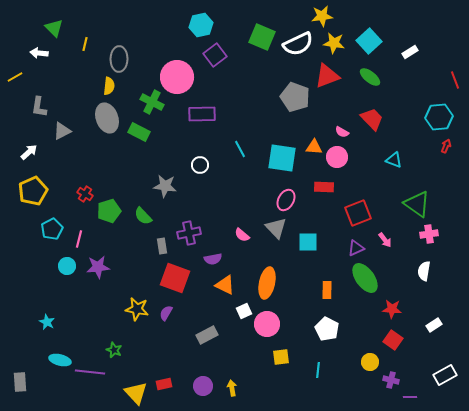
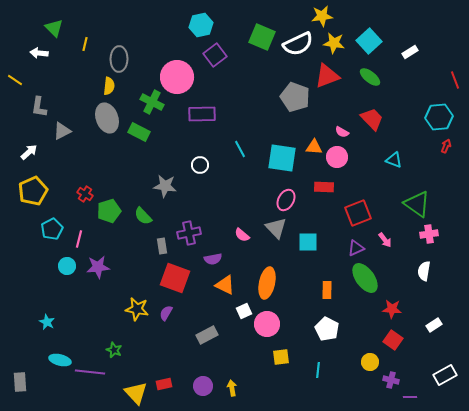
yellow line at (15, 77): moved 3 px down; rotated 63 degrees clockwise
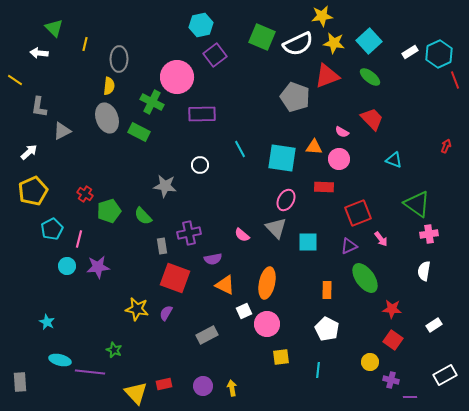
cyan hexagon at (439, 117): moved 63 px up; rotated 20 degrees counterclockwise
pink circle at (337, 157): moved 2 px right, 2 px down
pink arrow at (385, 240): moved 4 px left, 1 px up
purple triangle at (356, 248): moved 7 px left, 2 px up
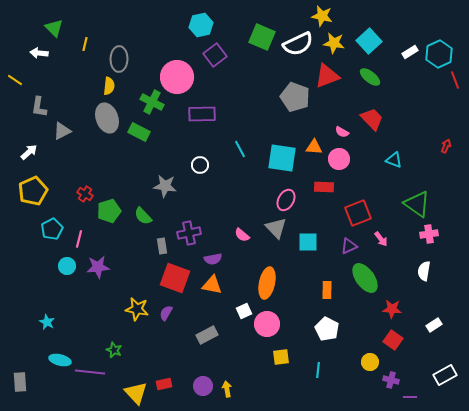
yellow star at (322, 16): rotated 20 degrees clockwise
orange triangle at (225, 285): moved 13 px left; rotated 15 degrees counterclockwise
yellow arrow at (232, 388): moved 5 px left, 1 px down
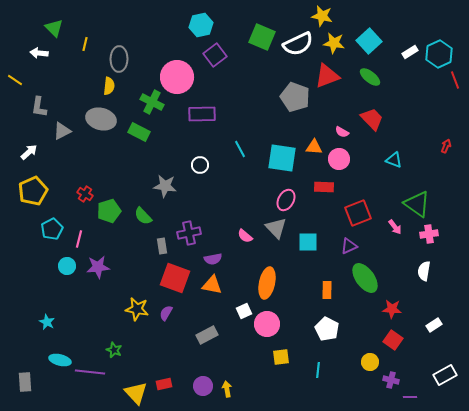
gray ellipse at (107, 118): moved 6 px left, 1 px down; rotated 56 degrees counterclockwise
pink semicircle at (242, 235): moved 3 px right, 1 px down
pink arrow at (381, 239): moved 14 px right, 12 px up
gray rectangle at (20, 382): moved 5 px right
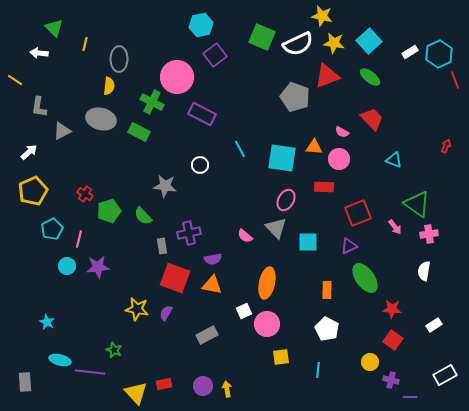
purple rectangle at (202, 114): rotated 28 degrees clockwise
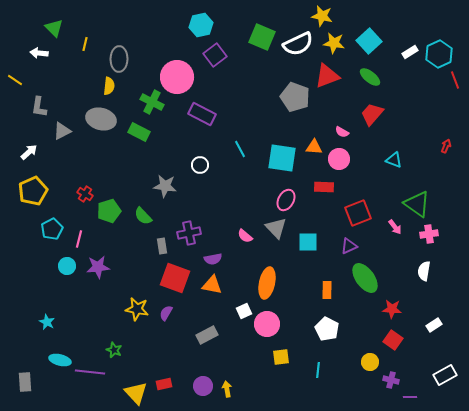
red trapezoid at (372, 119): moved 5 px up; rotated 95 degrees counterclockwise
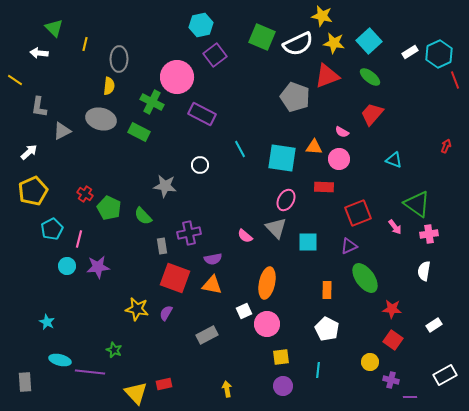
green pentagon at (109, 211): moved 3 px up; rotated 30 degrees counterclockwise
purple circle at (203, 386): moved 80 px right
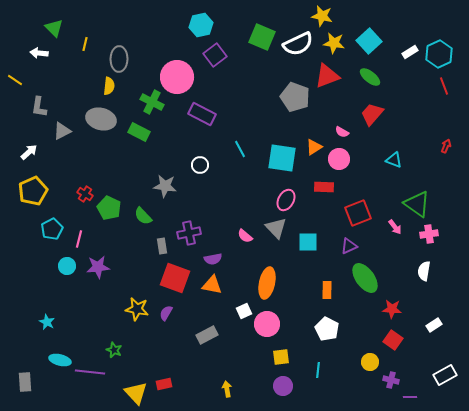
red line at (455, 80): moved 11 px left, 6 px down
orange triangle at (314, 147): rotated 36 degrees counterclockwise
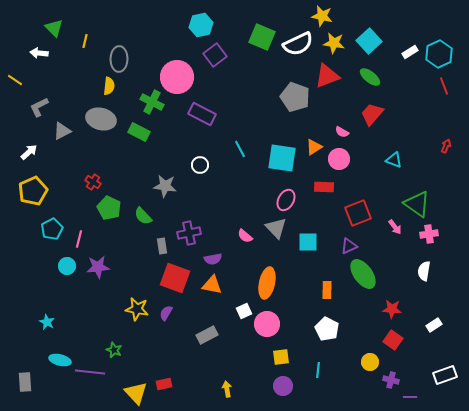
yellow line at (85, 44): moved 3 px up
gray L-shape at (39, 107): rotated 55 degrees clockwise
red cross at (85, 194): moved 8 px right, 12 px up
green ellipse at (365, 278): moved 2 px left, 4 px up
white rectangle at (445, 375): rotated 10 degrees clockwise
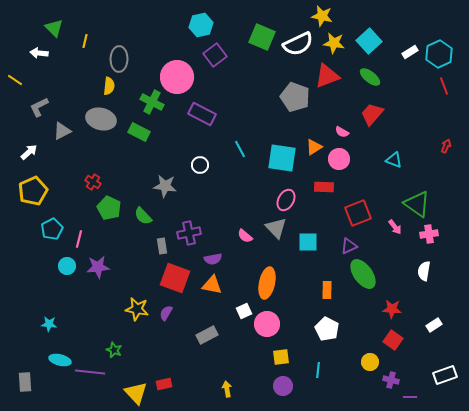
cyan star at (47, 322): moved 2 px right, 2 px down; rotated 21 degrees counterclockwise
